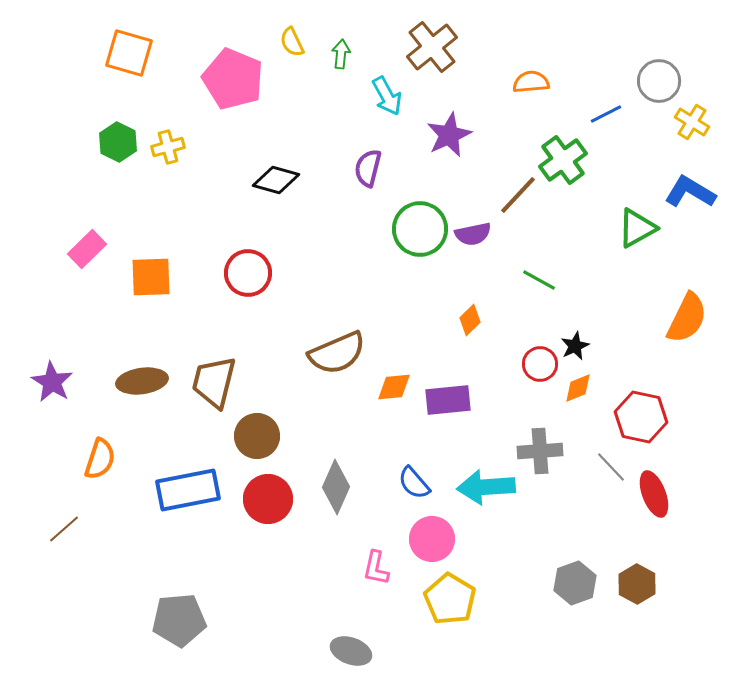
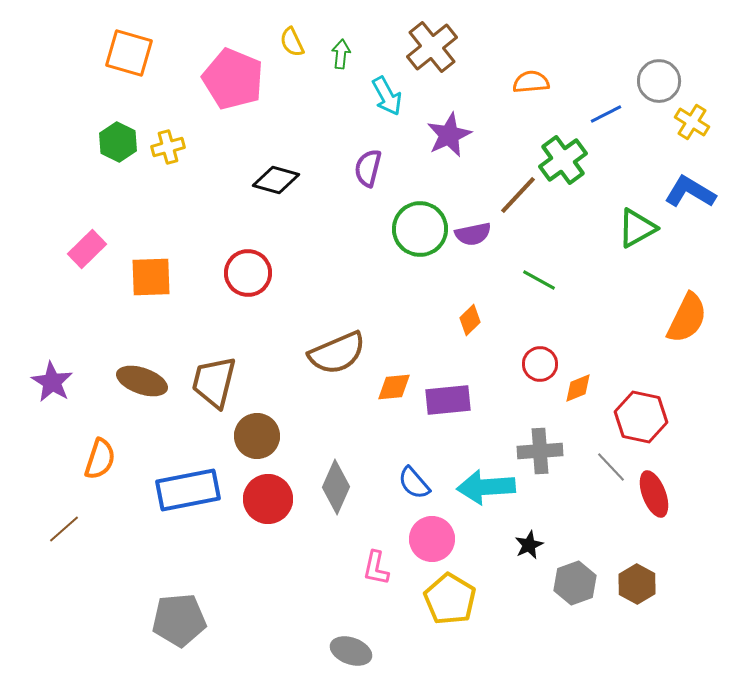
black star at (575, 346): moved 46 px left, 199 px down
brown ellipse at (142, 381): rotated 27 degrees clockwise
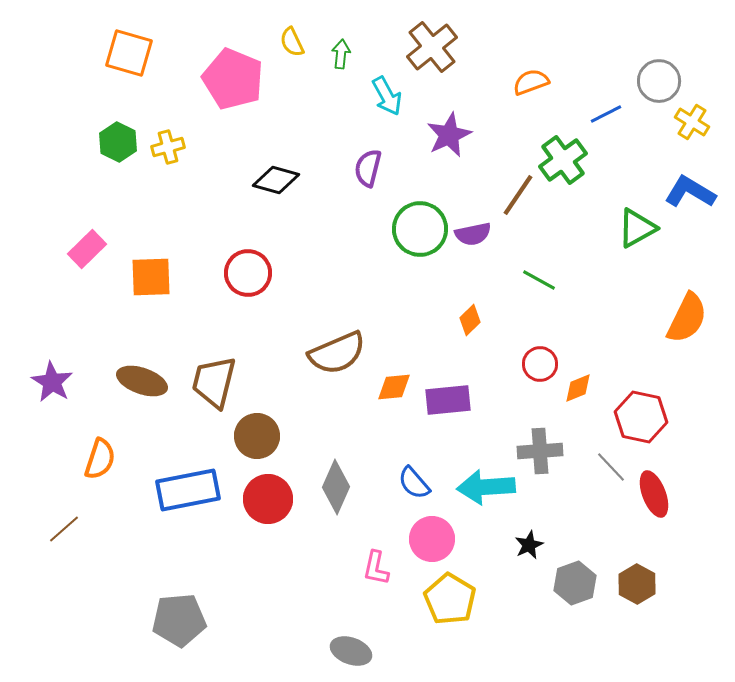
orange semicircle at (531, 82): rotated 15 degrees counterclockwise
brown line at (518, 195): rotated 9 degrees counterclockwise
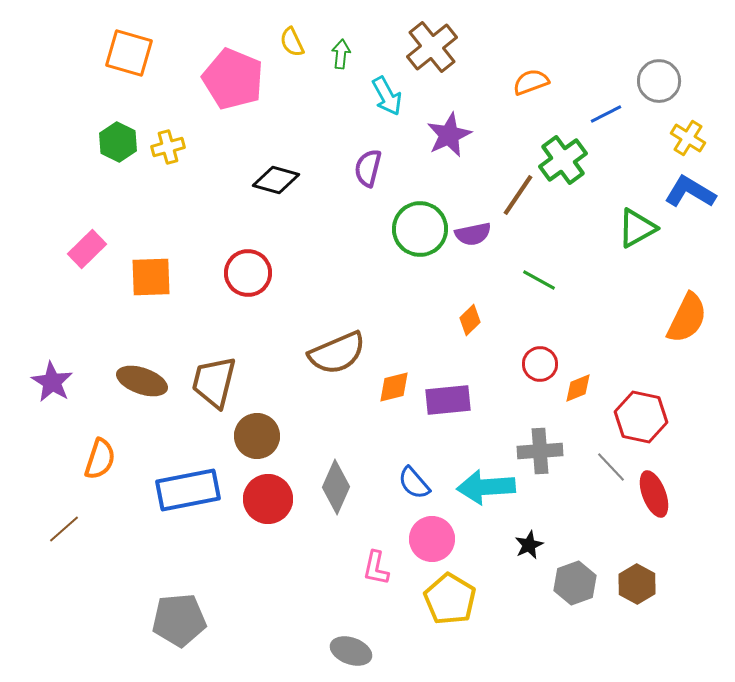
yellow cross at (692, 122): moved 4 px left, 16 px down
orange diamond at (394, 387): rotated 9 degrees counterclockwise
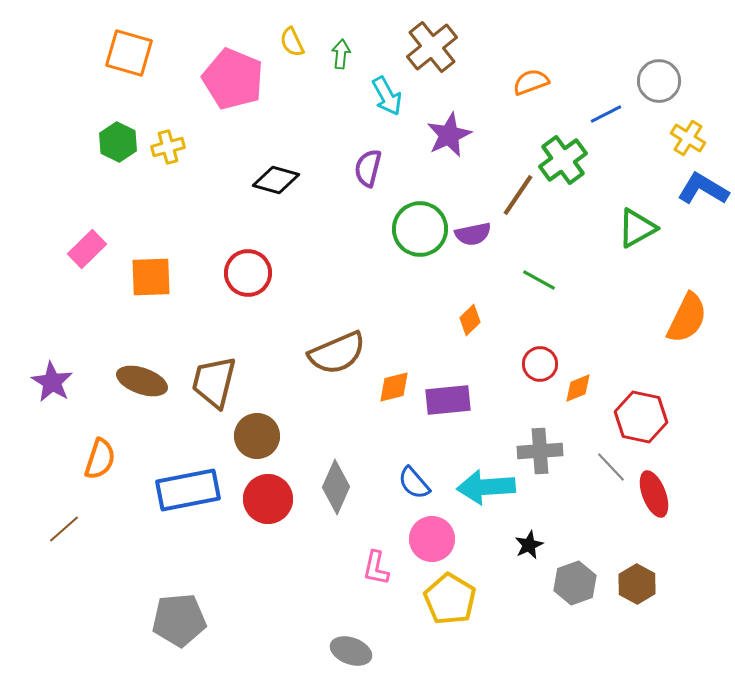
blue L-shape at (690, 192): moved 13 px right, 3 px up
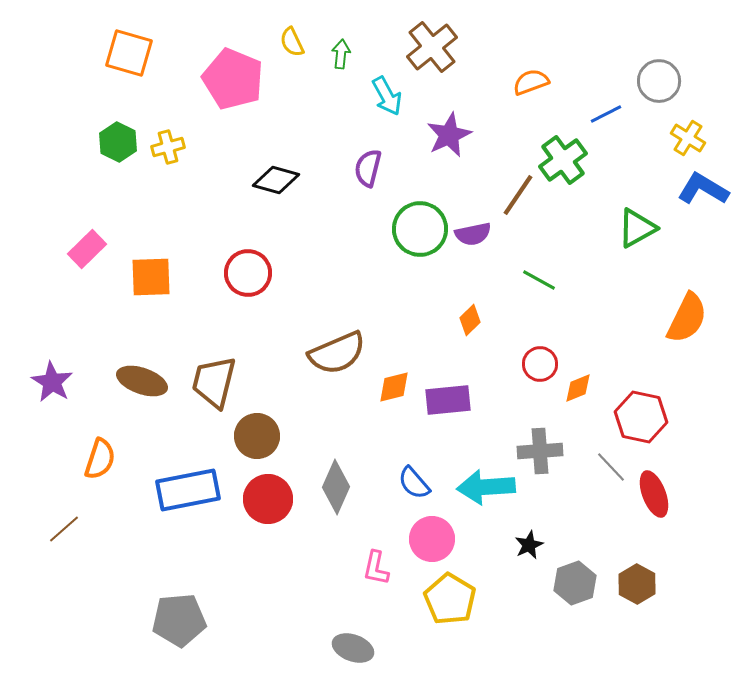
gray ellipse at (351, 651): moved 2 px right, 3 px up
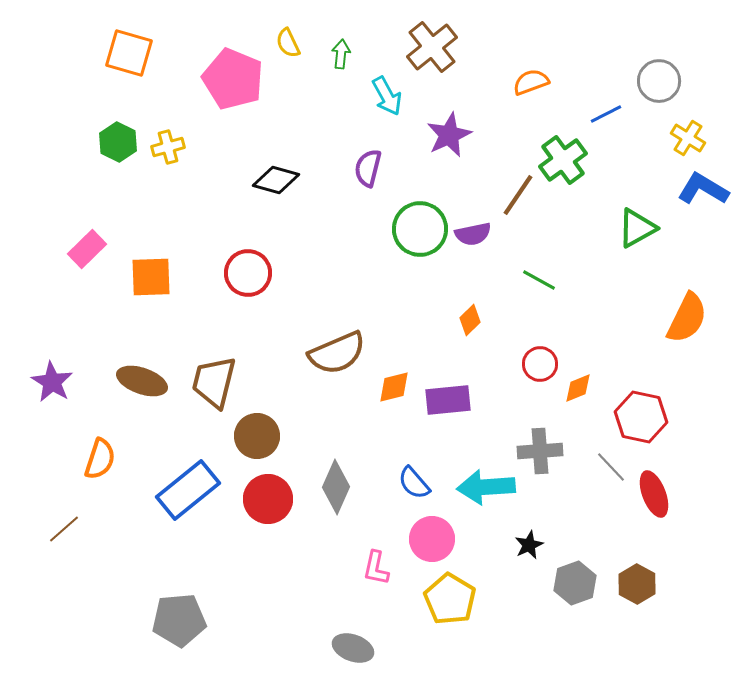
yellow semicircle at (292, 42): moved 4 px left, 1 px down
blue rectangle at (188, 490): rotated 28 degrees counterclockwise
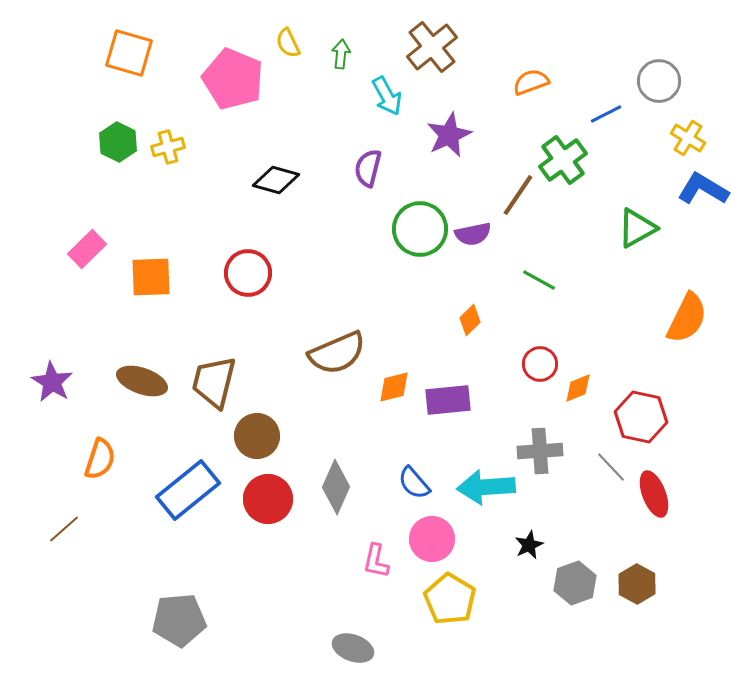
pink L-shape at (376, 568): moved 7 px up
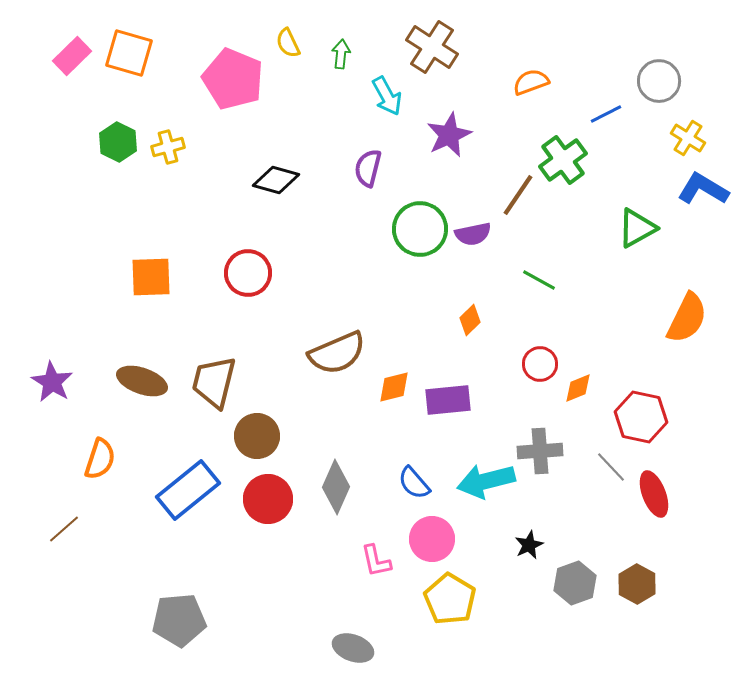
brown cross at (432, 47): rotated 18 degrees counterclockwise
pink rectangle at (87, 249): moved 15 px left, 193 px up
cyan arrow at (486, 487): moved 6 px up; rotated 10 degrees counterclockwise
pink L-shape at (376, 561): rotated 24 degrees counterclockwise
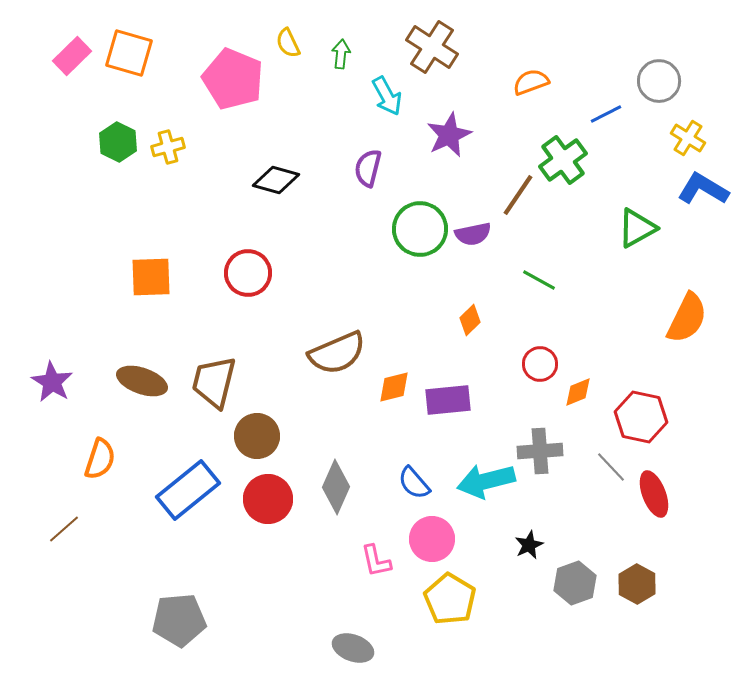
orange diamond at (578, 388): moved 4 px down
